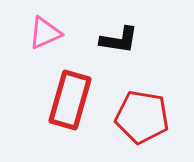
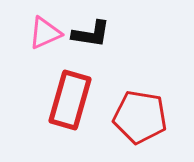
black L-shape: moved 28 px left, 6 px up
red pentagon: moved 2 px left
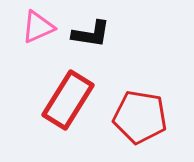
pink triangle: moved 7 px left, 6 px up
red rectangle: moved 2 px left; rotated 16 degrees clockwise
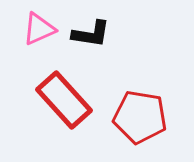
pink triangle: moved 1 px right, 2 px down
red rectangle: moved 4 px left; rotated 74 degrees counterclockwise
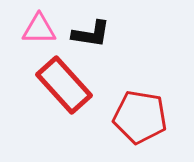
pink triangle: rotated 24 degrees clockwise
red rectangle: moved 15 px up
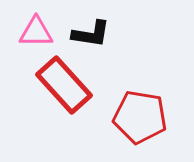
pink triangle: moved 3 px left, 3 px down
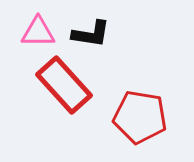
pink triangle: moved 2 px right
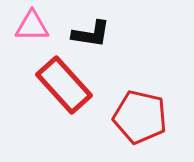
pink triangle: moved 6 px left, 6 px up
red pentagon: rotated 4 degrees clockwise
